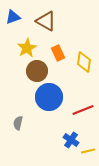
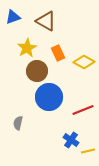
yellow diamond: rotated 70 degrees counterclockwise
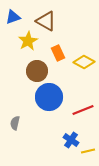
yellow star: moved 1 px right, 7 px up
gray semicircle: moved 3 px left
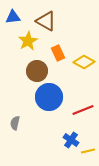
blue triangle: rotated 14 degrees clockwise
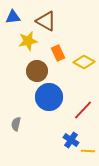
yellow star: rotated 18 degrees clockwise
red line: rotated 25 degrees counterclockwise
gray semicircle: moved 1 px right, 1 px down
yellow line: rotated 16 degrees clockwise
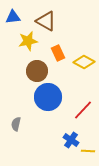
blue circle: moved 1 px left
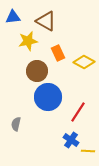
red line: moved 5 px left, 2 px down; rotated 10 degrees counterclockwise
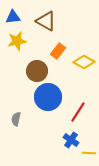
yellow star: moved 11 px left
orange rectangle: moved 2 px up; rotated 63 degrees clockwise
gray semicircle: moved 5 px up
yellow line: moved 1 px right, 2 px down
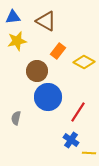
gray semicircle: moved 1 px up
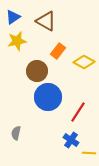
blue triangle: rotated 28 degrees counterclockwise
gray semicircle: moved 15 px down
